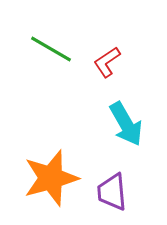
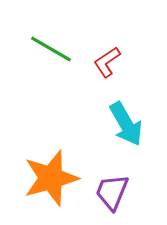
purple trapezoid: rotated 27 degrees clockwise
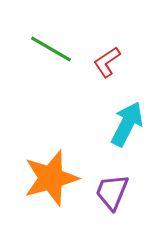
cyan arrow: moved 1 px right; rotated 123 degrees counterclockwise
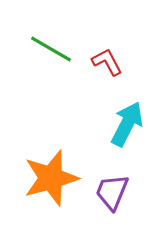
red L-shape: rotated 96 degrees clockwise
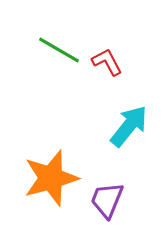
green line: moved 8 px right, 1 px down
cyan arrow: moved 2 px right, 2 px down; rotated 12 degrees clockwise
purple trapezoid: moved 5 px left, 8 px down
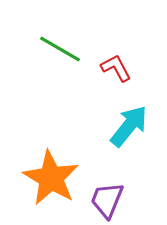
green line: moved 1 px right, 1 px up
red L-shape: moved 9 px right, 6 px down
orange star: rotated 26 degrees counterclockwise
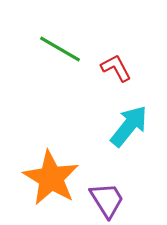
purple trapezoid: rotated 126 degrees clockwise
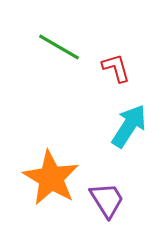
green line: moved 1 px left, 2 px up
red L-shape: rotated 12 degrees clockwise
cyan arrow: rotated 6 degrees counterclockwise
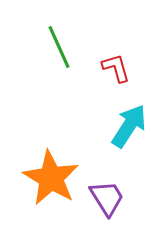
green line: rotated 36 degrees clockwise
purple trapezoid: moved 2 px up
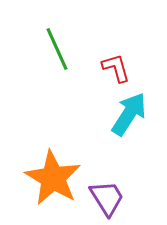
green line: moved 2 px left, 2 px down
cyan arrow: moved 12 px up
orange star: moved 2 px right
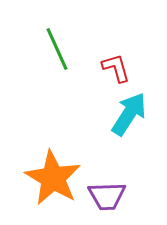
purple trapezoid: moved 2 px up; rotated 120 degrees clockwise
